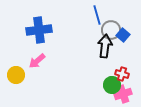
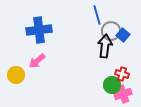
gray circle: moved 1 px down
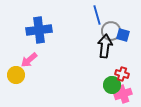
blue square: rotated 24 degrees counterclockwise
pink arrow: moved 8 px left, 1 px up
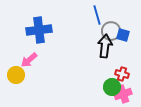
green circle: moved 2 px down
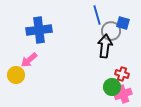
blue square: moved 12 px up
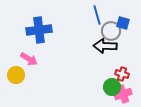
black arrow: rotated 95 degrees counterclockwise
pink arrow: moved 1 px up; rotated 108 degrees counterclockwise
